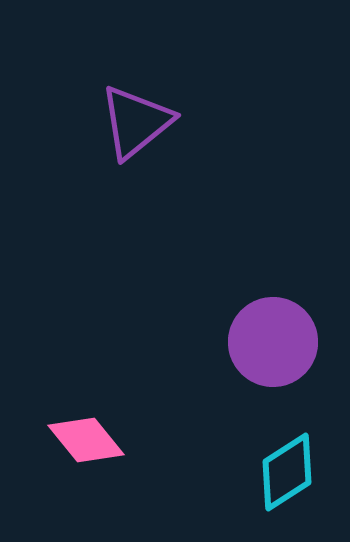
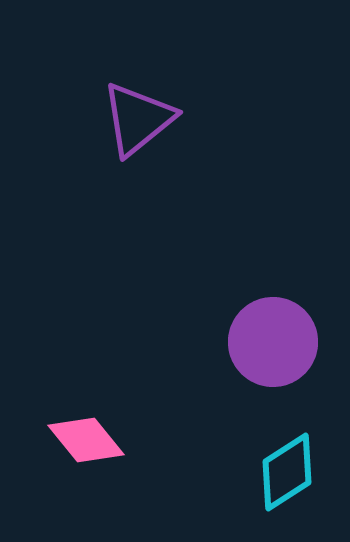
purple triangle: moved 2 px right, 3 px up
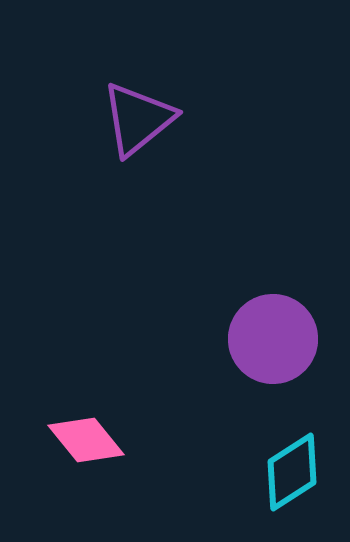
purple circle: moved 3 px up
cyan diamond: moved 5 px right
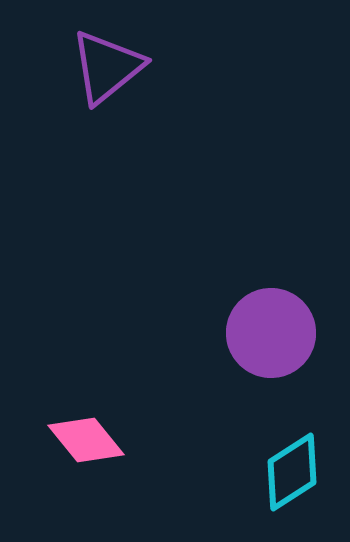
purple triangle: moved 31 px left, 52 px up
purple circle: moved 2 px left, 6 px up
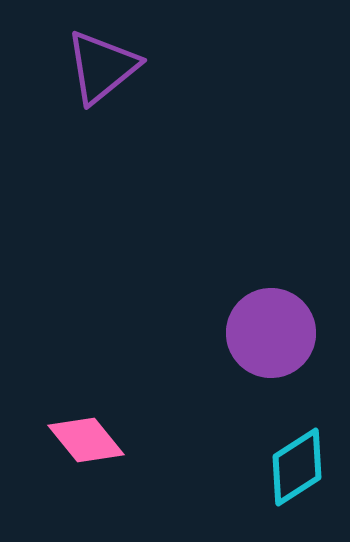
purple triangle: moved 5 px left
cyan diamond: moved 5 px right, 5 px up
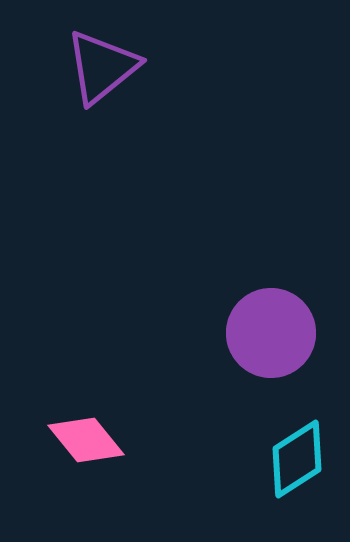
cyan diamond: moved 8 px up
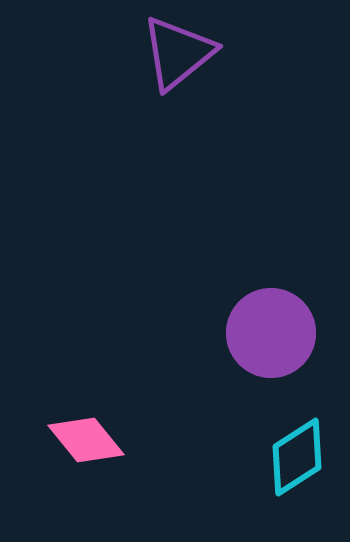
purple triangle: moved 76 px right, 14 px up
cyan diamond: moved 2 px up
